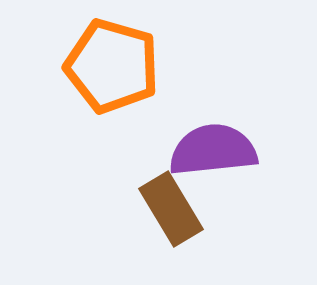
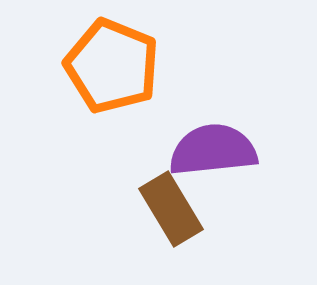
orange pentagon: rotated 6 degrees clockwise
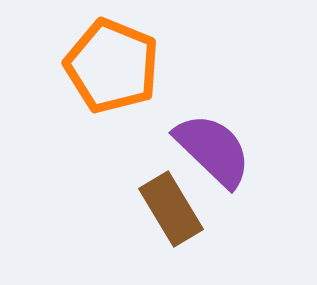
purple semicircle: rotated 50 degrees clockwise
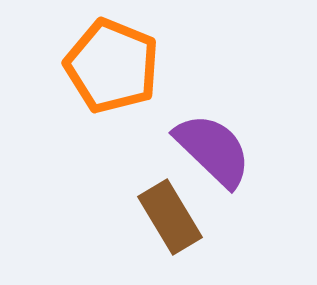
brown rectangle: moved 1 px left, 8 px down
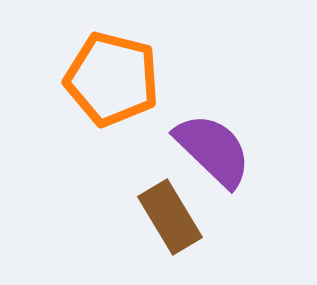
orange pentagon: moved 13 px down; rotated 8 degrees counterclockwise
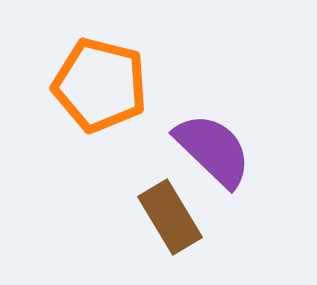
orange pentagon: moved 12 px left, 6 px down
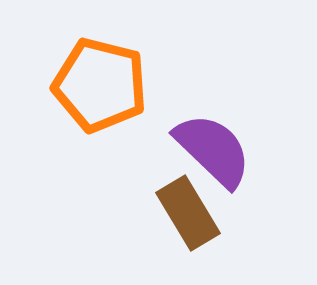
brown rectangle: moved 18 px right, 4 px up
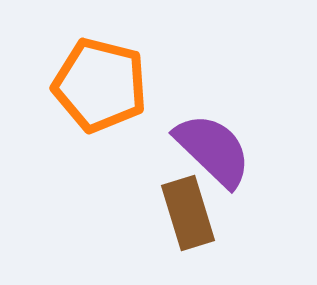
brown rectangle: rotated 14 degrees clockwise
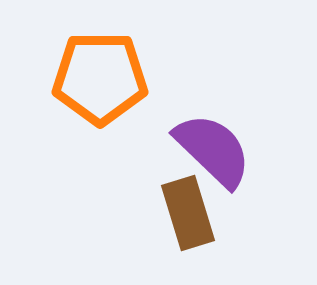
orange pentagon: moved 7 px up; rotated 14 degrees counterclockwise
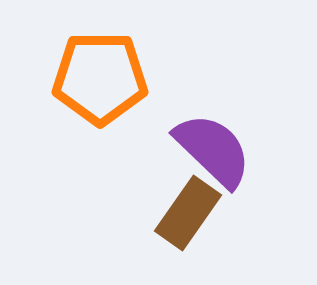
brown rectangle: rotated 52 degrees clockwise
